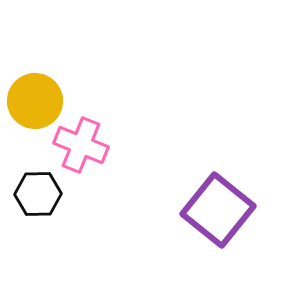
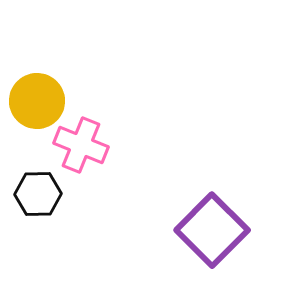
yellow circle: moved 2 px right
purple square: moved 6 px left, 20 px down; rotated 6 degrees clockwise
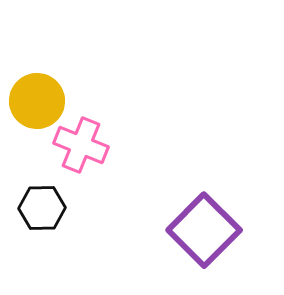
black hexagon: moved 4 px right, 14 px down
purple square: moved 8 px left
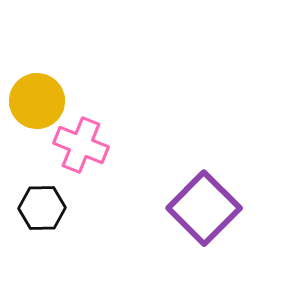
purple square: moved 22 px up
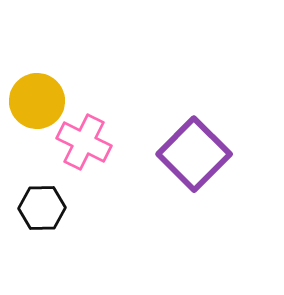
pink cross: moved 3 px right, 3 px up; rotated 4 degrees clockwise
purple square: moved 10 px left, 54 px up
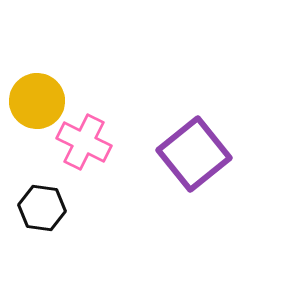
purple square: rotated 6 degrees clockwise
black hexagon: rotated 9 degrees clockwise
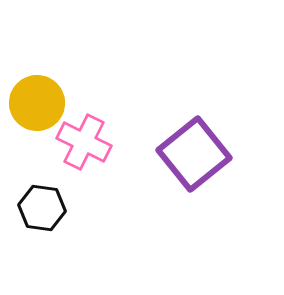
yellow circle: moved 2 px down
